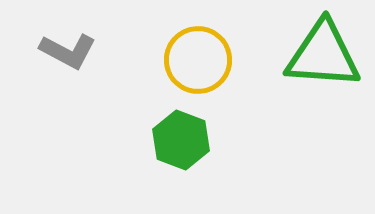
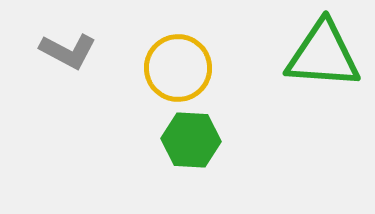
yellow circle: moved 20 px left, 8 px down
green hexagon: moved 10 px right; rotated 18 degrees counterclockwise
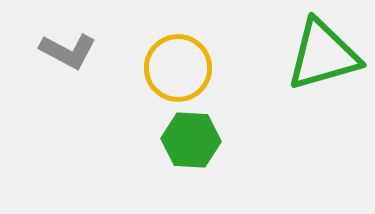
green triangle: rotated 20 degrees counterclockwise
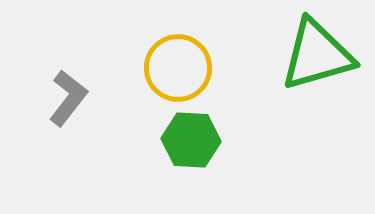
gray L-shape: moved 47 px down; rotated 80 degrees counterclockwise
green triangle: moved 6 px left
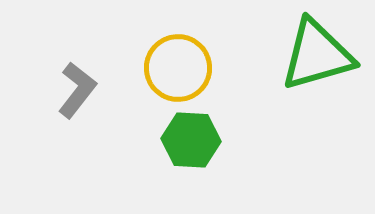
gray L-shape: moved 9 px right, 8 px up
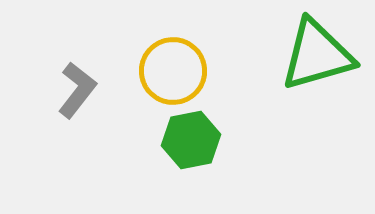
yellow circle: moved 5 px left, 3 px down
green hexagon: rotated 14 degrees counterclockwise
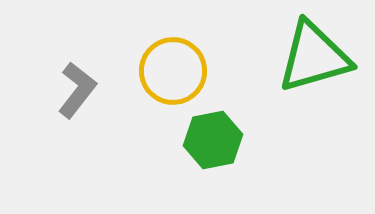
green triangle: moved 3 px left, 2 px down
green hexagon: moved 22 px right
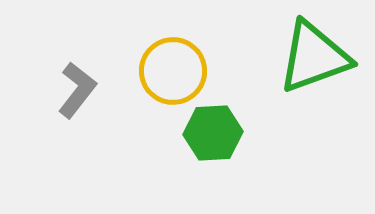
green triangle: rotated 4 degrees counterclockwise
green hexagon: moved 7 px up; rotated 8 degrees clockwise
